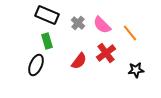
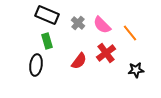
black ellipse: rotated 15 degrees counterclockwise
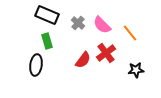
red semicircle: moved 4 px right, 1 px up
